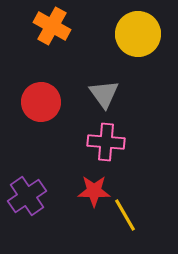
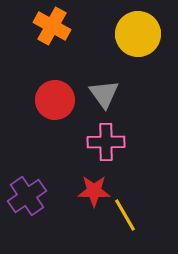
red circle: moved 14 px right, 2 px up
pink cross: rotated 6 degrees counterclockwise
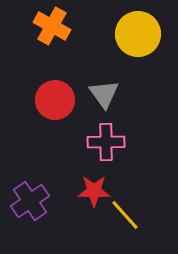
purple cross: moved 3 px right, 5 px down
yellow line: rotated 12 degrees counterclockwise
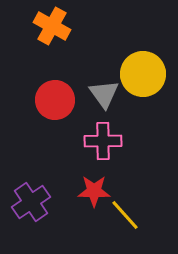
yellow circle: moved 5 px right, 40 px down
pink cross: moved 3 px left, 1 px up
purple cross: moved 1 px right, 1 px down
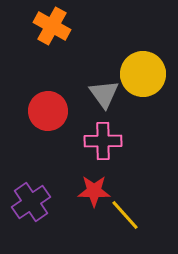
red circle: moved 7 px left, 11 px down
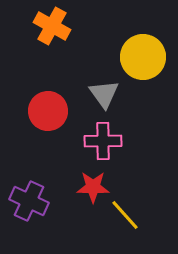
yellow circle: moved 17 px up
red star: moved 1 px left, 4 px up
purple cross: moved 2 px left, 1 px up; rotated 30 degrees counterclockwise
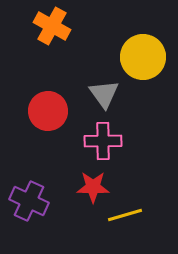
yellow line: rotated 64 degrees counterclockwise
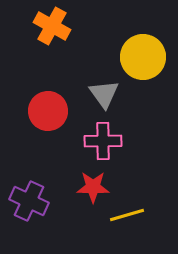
yellow line: moved 2 px right
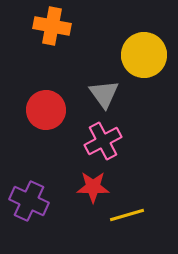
orange cross: rotated 18 degrees counterclockwise
yellow circle: moved 1 px right, 2 px up
red circle: moved 2 px left, 1 px up
pink cross: rotated 27 degrees counterclockwise
